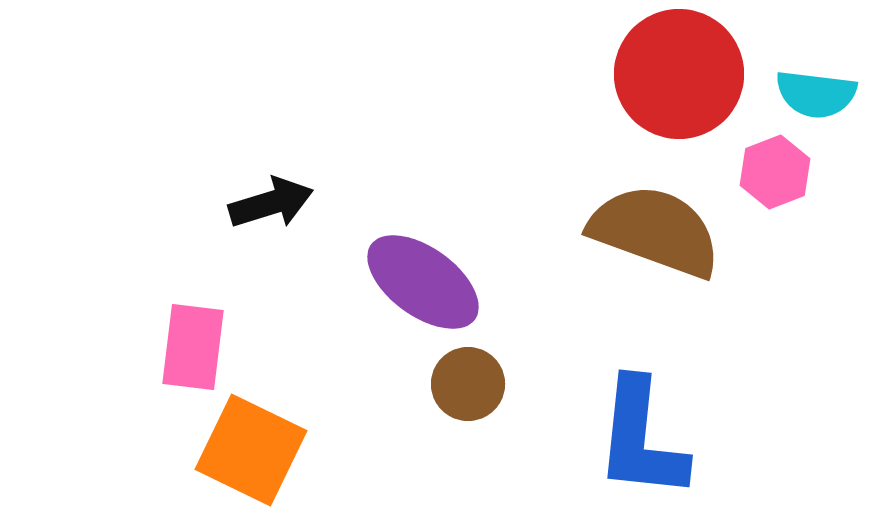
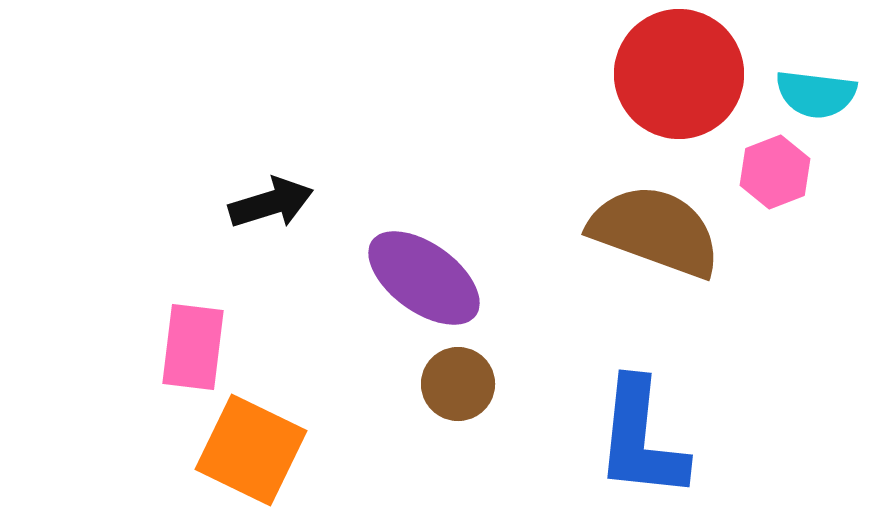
purple ellipse: moved 1 px right, 4 px up
brown circle: moved 10 px left
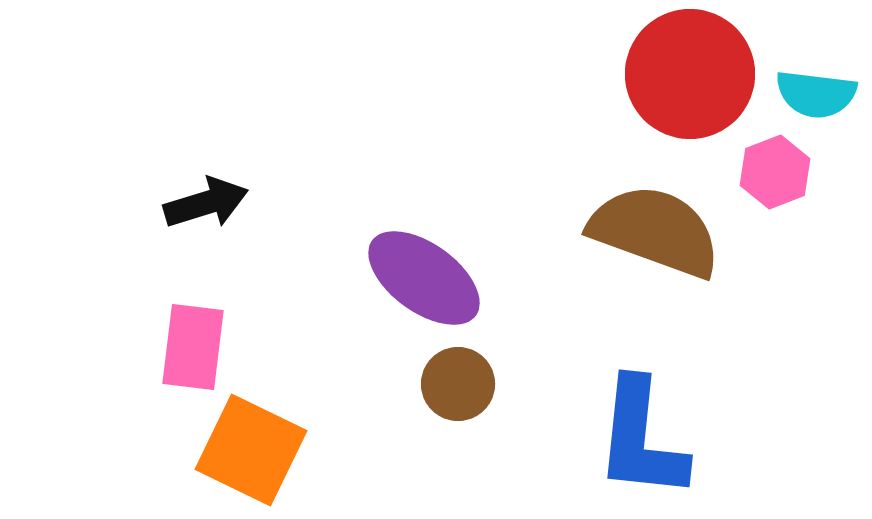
red circle: moved 11 px right
black arrow: moved 65 px left
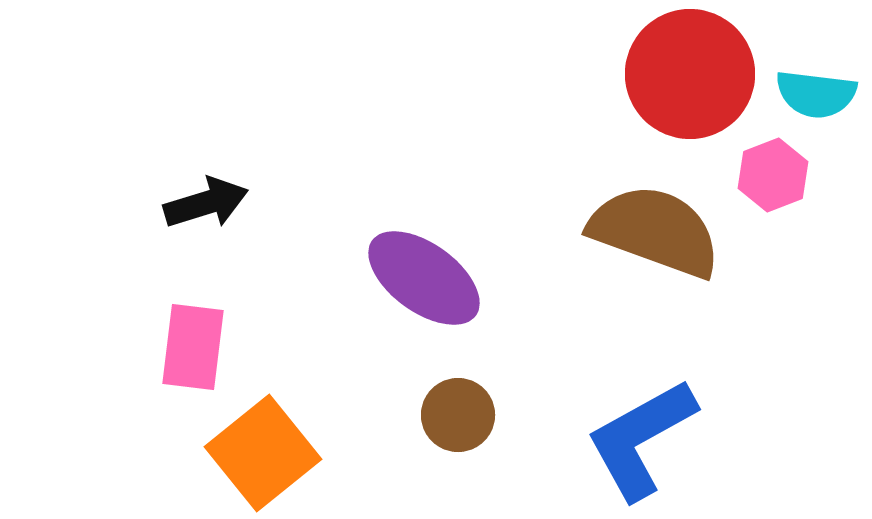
pink hexagon: moved 2 px left, 3 px down
brown circle: moved 31 px down
blue L-shape: rotated 55 degrees clockwise
orange square: moved 12 px right, 3 px down; rotated 25 degrees clockwise
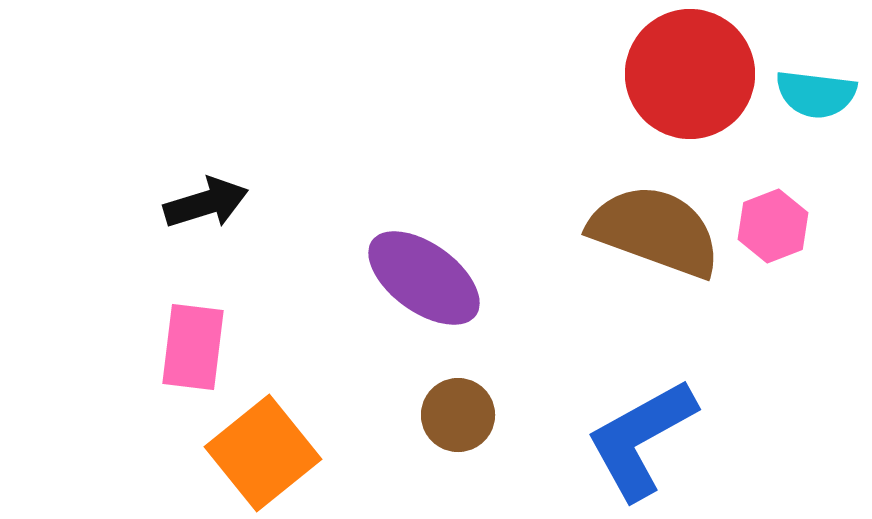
pink hexagon: moved 51 px down
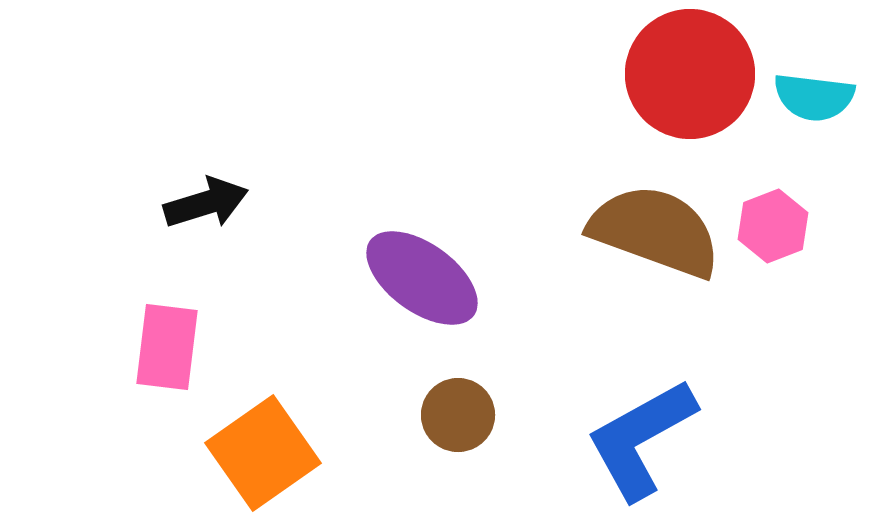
cyan semicircle: moved 2 px left, 3 px down
purple ellipse: moved 2 px left
pink rectangle: moved 26 px left
orange square: rotated 4 degrees clockwise
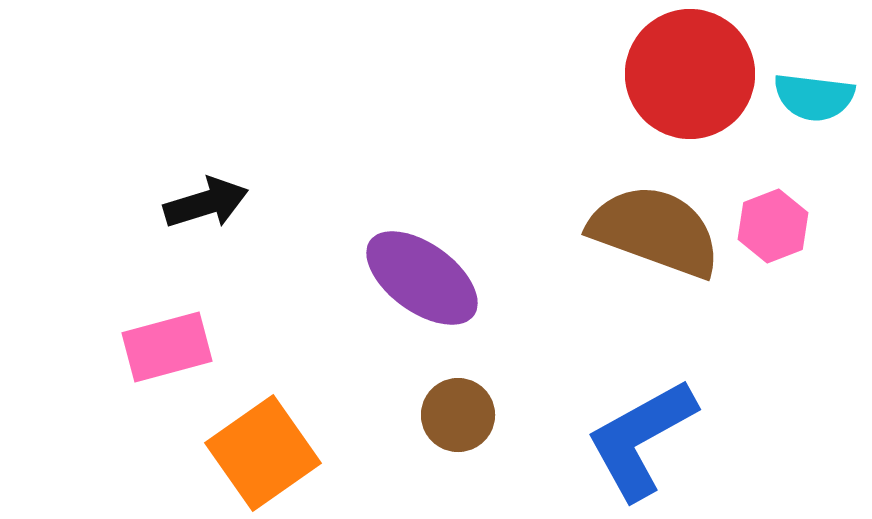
pink rectangle: rotated 68 degrees clockwise
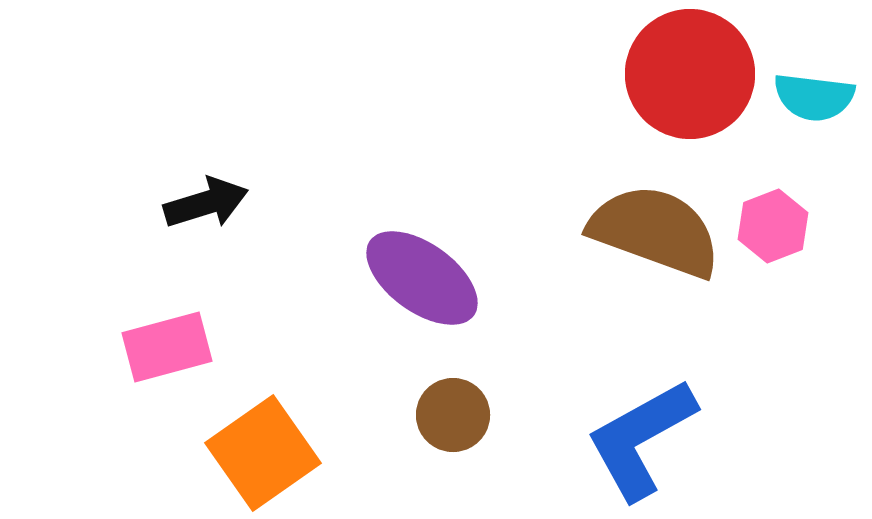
brown circle: moved 5 px left
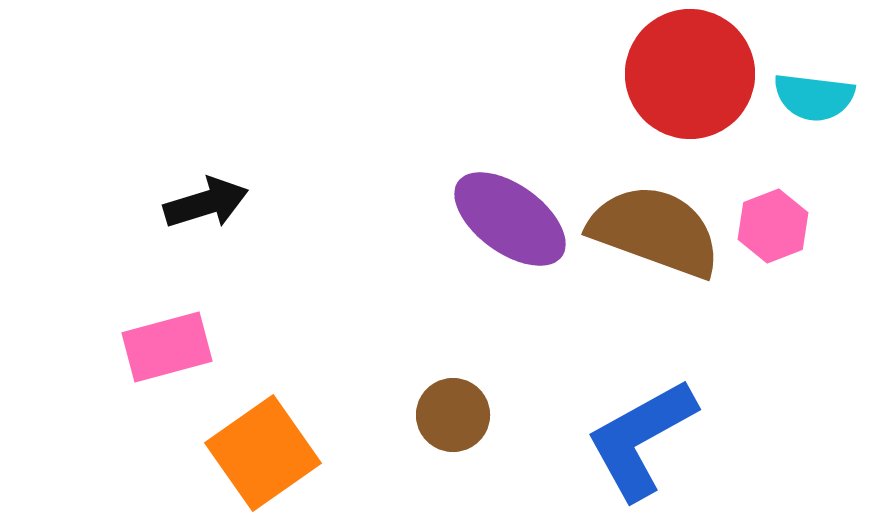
purple ellipse: moved 88 px right, 59 px up
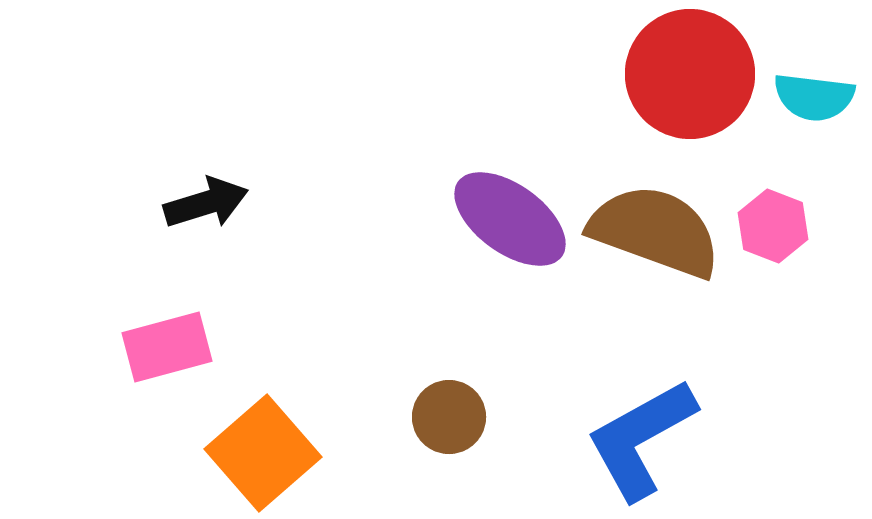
pink hexagon: rotated 18 degrees counterclockwise
brown circle: moved 4 px left, 2 px down
orange square: rotated 6 degrees counterclockwise
